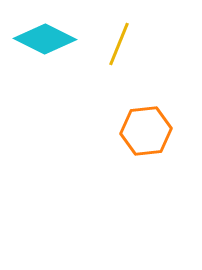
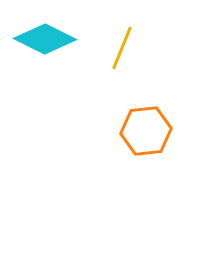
yellow line: moved 3 px right, 4 px down
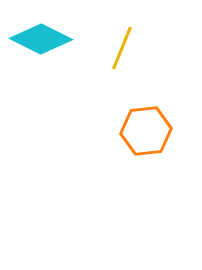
cyan diamond: moved 4 px left
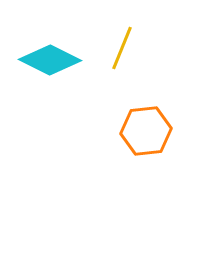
cyan diamond: moved 9 px right, 21 px down
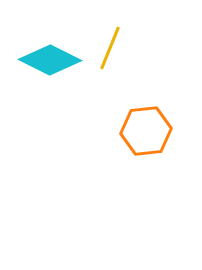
yellow line: moved 12 px left
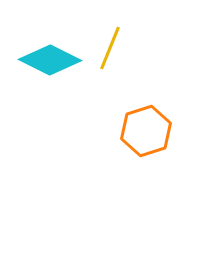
orange hexagon: rotated 12 degrees counterclockwise
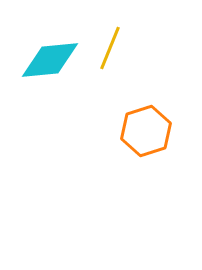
cyan diamond: rotated 32 degrees counterclockwise
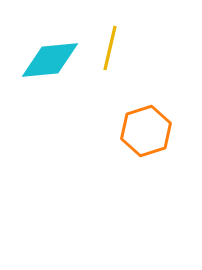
yellow line: rotated 9 degrees counterclockwise
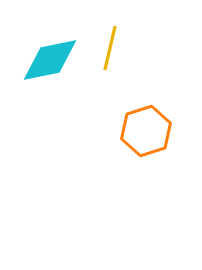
cyan diamond: rotated 6 degrees counterclockwise
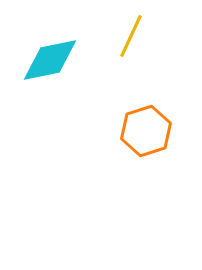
yellow line: moved 21 px right, 12 px up; rotated 12 degrees clockwise
